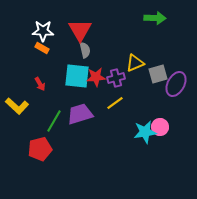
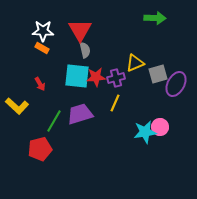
yellow line: rotated 30 degrees counterclockwise
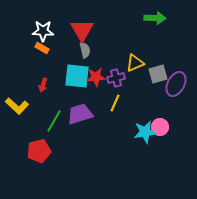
red triangle: moved 2 px right
red arrow: moved 3 px right, 1 px down; rotated 48 degrees clockwise
red pentagon: moved 1 px left, 2 px down
